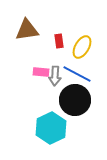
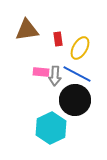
red rectangle: moved 1 px left, 2 px up
yellow ellipse: moved 2 px left, 1 px down
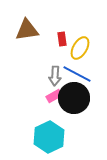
red rectangle: moved 4 px right
pink rectangle: moved 13 px right, 24 px down; rotated 35 degrees counterclockwise
black circle: moved 1 px left, 2 px up
cyan hexagon: moved 2 px left, 9 px down
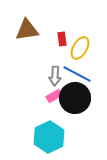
black circle: moved 1 px right
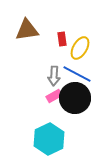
gray arrow: moved 1 px left
cyan hexagon: moved 2 px down
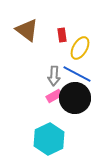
brown triangle: rotated 45 degrees clockwise
red rectangle: moved 4 px up
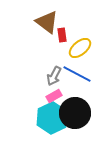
brown triangle: moved 20 px right, 8 px up
yellow ellipse: rotated 20 degrees clockwise
gray arrow: rotated 24 degrees clockwise
black circle: moved 15 px down
cyan hexagon: moved 3 px right, 21 px up
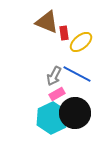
brown triangle: rotated 15 degrees counterclockwise
red rectangle: moved 2 px right, 2 px up
yellow ellipse: moved 1 px right, 6 px up
pink rectangle: moved 3 px right, 2 px up
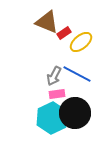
red rectangle: rotated 64 degrees clockwise
pink rectangle: rotated 21 degrees clockwise
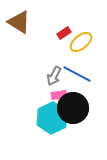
brown triangle: moved 28 px left; rotated 10 degrees clockwise
pink rectangle: moved 2 px right, 1 px down
black circle: moved 2 px left, 5 px up
